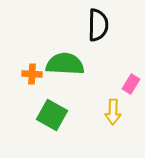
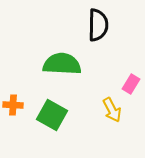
green semicircle: moved 3 px left
orange cross: moved 19 px left, 31 px down
yellow arrow: moved 1 px left, 2 px up; rotated 30 degrees counterclockwise
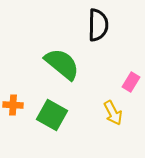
green semicircle: rotated 36 degrees clockwise
pink rectangle: moved 2 px up
yellow arrow: moved 1 px right, 3 px down
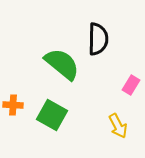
black semicircle: moved 14 px down
pink rectangle: moved 3 px down
yellow arrow: moved 5 px right, 13 px down
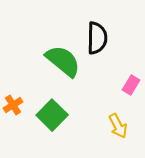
black semicircle: moved 1 px left, 1 px up
green semicircle: moved 1 px right, 3 px up
orange cross: rotated 36 degrees counterclockwise
green square: rotated 16 degrees clockwise
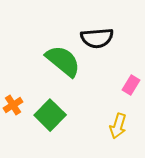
black semicircle: rotated 84 degrees clockwise
green square: moved 2 px left
yellow arrow: rotated 45 degrees clockwise
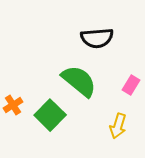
green semicircle: moved 16 px right, 20 px down
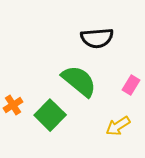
yellow arrow: rotated 40 degrees clockwise
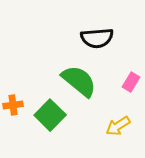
pink rectangle: moved 3 px up
orange cross: rotated 24 degrees clockwise
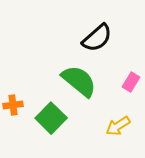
black semicircle: rotated 36 degrees counterclockwise
green square: moved 1 px right, 3 px down
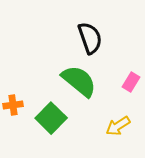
black semicircle: moved 7 px left; rotated 68 degrees counterclockwise
